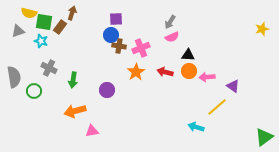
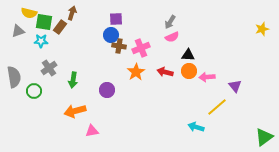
cyan star: rotated 16 degrees counterclockwise
gray cross: rotated 28 degrees clockwise
purple triangle: moved 2 px right; rotated 16 degrees clockwise
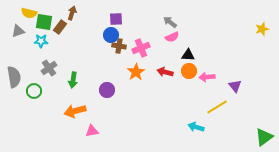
gray arrow: rotated 96 degrees clockwise
yellow line: rotated 10 degrees clockwise
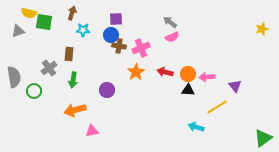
brown rectangle: moved 9 px right, 27 px down; rotated 32 degrees counterclockwise
cyan star: moved 42 px right, 11 px up
black triangle: moved 35 px down
orange circle: moved 1 px left, 3 px down
orange arrow: moved 1 px up
green triangle: moved 1 px left, 1 px down
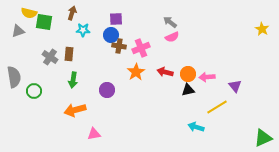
yellow star: rotated 24 degrees counterclockwise
gray cross: moved 1 px right, 11 px up; rotated 21 degrees counterclockwise
black triangle: rotated 16 degrees counterclockwise
pink triangle: moved 2 px right, 3 px down
green triangle: rotated 12 degrees clockwise
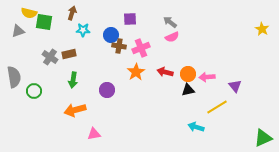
purple square: moved 14 px right
brown rectangle: rotated 72 degrees clockwise
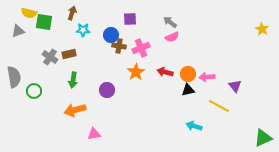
yellow line: moved 2 px right, 1 px up; rotated 60 degrees clockwise
cyan arrow: moved 2 px left, 1 px up
